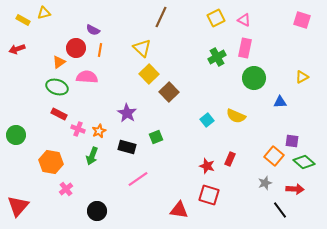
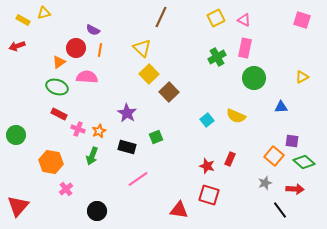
red arrow at (17, 49): moved 3 px up
blue triangle at (280, 102): moved 1 px right, 5 px down
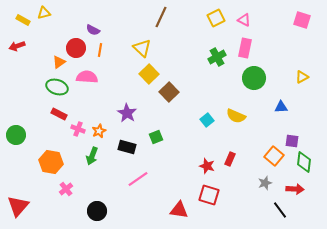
green diamond at (304, 162): rotated 55 degrees clockwise
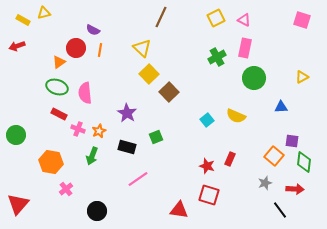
pink semicircle at (87, 77): moved 2 px left, 16 px down; rotated 100 degrees counterclockwise
red triangle at (18, 206): moved 2 px up
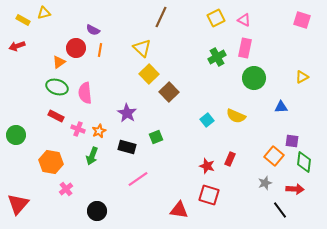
red rectangle at (59, 114): moved 3 px left, 2 px down
